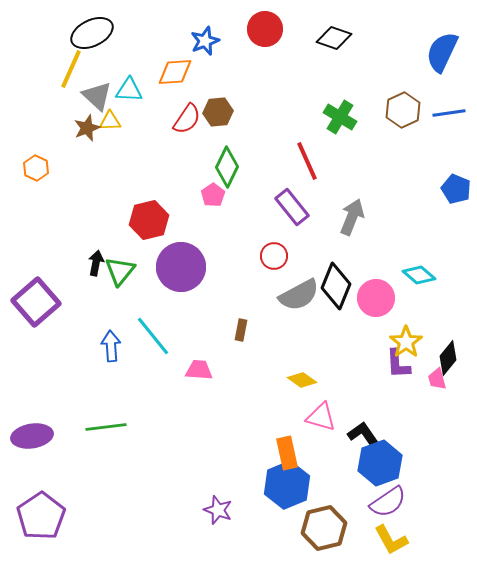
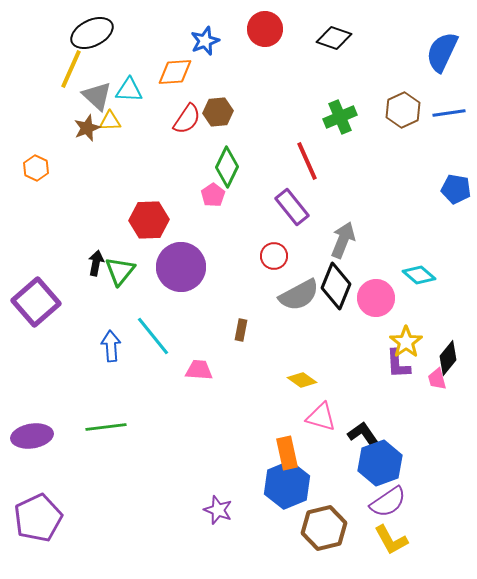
green cross at (340, 117): rotated 36 degrees clockwise
blue pentagon at (456, 189): rotated 12 degrees counterclockwise
gray arrow at (352, 217): moved 9 px left, 23 px down
red hexagon at (149, 220): rotated 12 degrees clockwise
purple pentagon at (41, 516): moved 3 px left, 2 px down; rotated 9 degrees clockwise
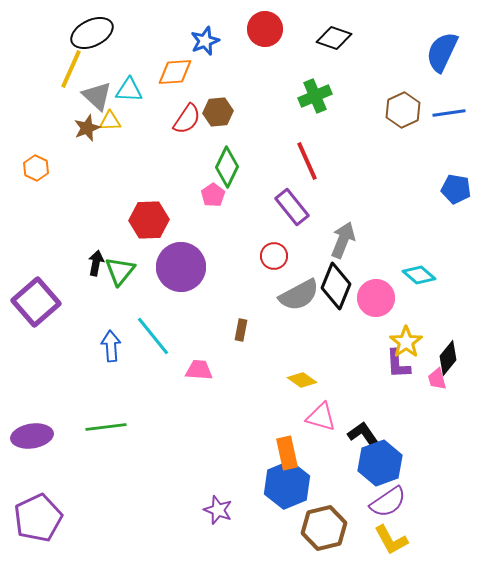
green cross at (340, 117): moved 25 px left, 21 px up
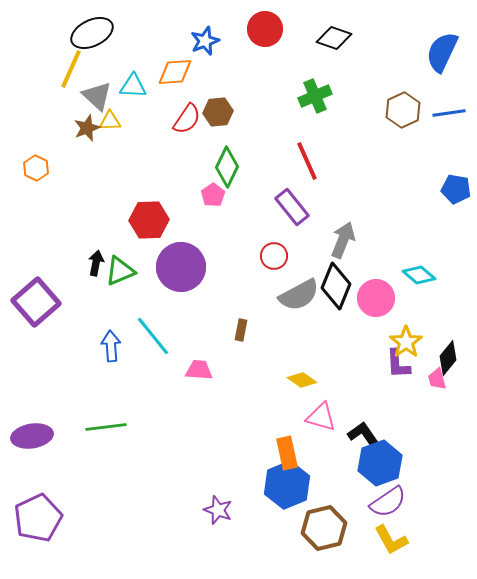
cyan triangle at (129, 90): moved 4 px right, 4 px up
green triangle at (120, 271): rotated 28 degrees clockwise
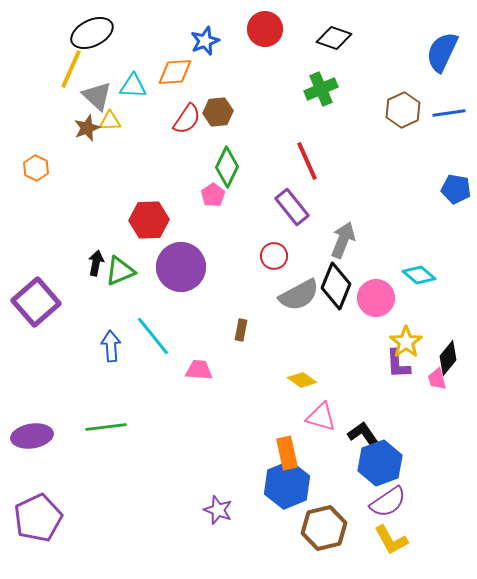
green cross at (315, 96): moved 6 px right, 7 px up
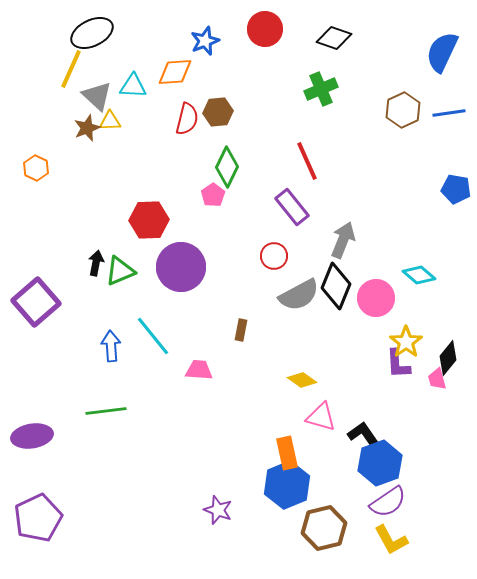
red semicircle at (187, 119): rotated 20 degrees counterclockwise
green line at (106, 427): moved 16 px up
